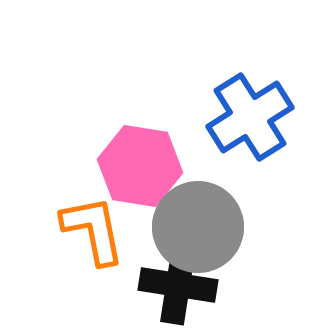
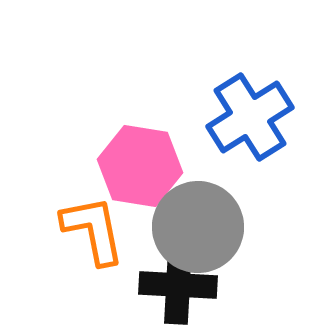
black cross: rotated 6 degrees counterclockwise
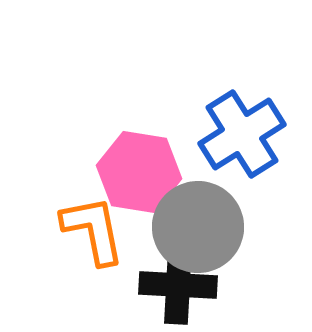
blue cross: moved 8 px left, 17 px down
pink hexagon: moved 1 px left, 6 px down
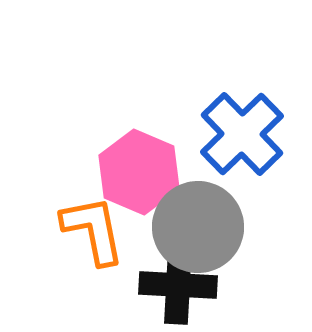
blue cross: rotated 12 degrees counterclockwise
pink hexagon: rotated 14 degrees clockwise
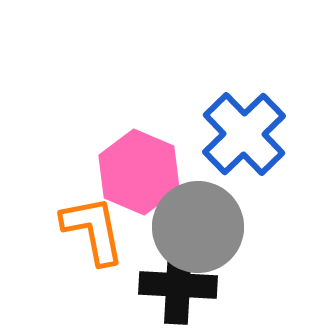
blue cross: moved 2 px right
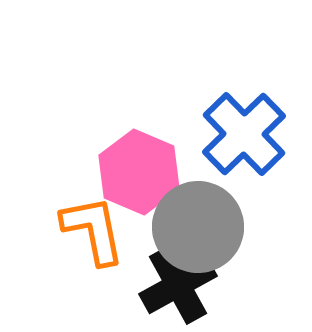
black cross: rotated 32 degrees counterclockwise
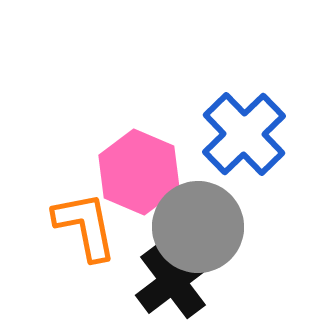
orange L-shape: moved 8 px left, 4 px up
black cross: moved 5 px left, 4 px up; rotated 8 degrees counterclockwise
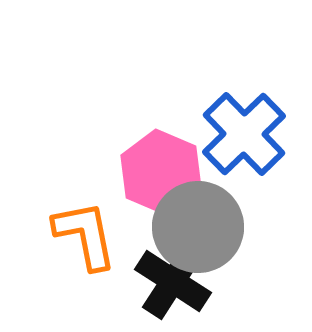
pink hexagon: moved 22 px right
orange L-shape: moved 9 px down
black cross: rotated 20 degrees counterclockwise
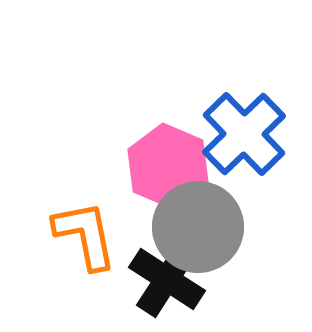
pink hexagon: moved 7 px right, 6 px up
black cross: moved 6 px left, 2 px up
